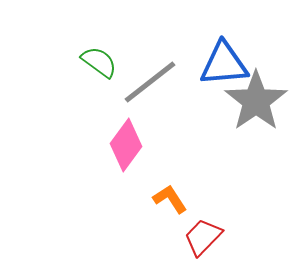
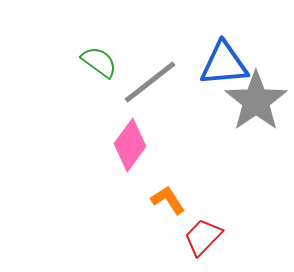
pink diamond: moved 4 px right
orange L-shape: moved 2 px left, 1 px down
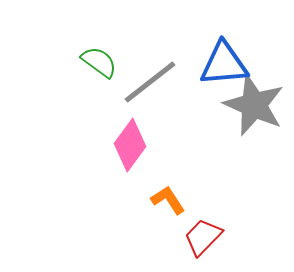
gray star: moved 2 px left, 4 px down; rotated 14 degrees counterclockwise
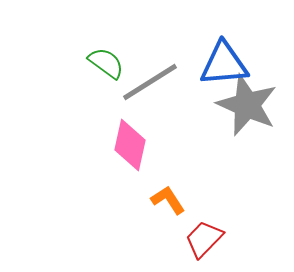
green semicircle: moved 7 px right, 1 px down
gray line: rotated 6 degrees clockwise
gray star: moved 7 px left
pink diamond: rotated 24 degrees counterclockwise
red trapezoid: moved 1 px right, 2 px down
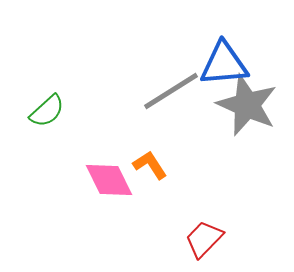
green semicircle: moved 59 px left, 48 px down; rotated 102 degrees clockwise
gray line: moved 21 px right, 9 px down
pink diamond: moved 21 px left, 35 px down; rotated 39 degrees counterclockwise
orange L-shape: moved 18 px left, 35 px up
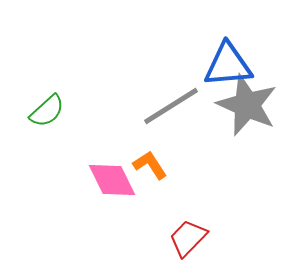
blue triangle: moved 4 px right, 1 px down
gray line: moved 15 px down
pink diamond: moved 3 px right
red trapezoid: moved 16 px left, 1 px up
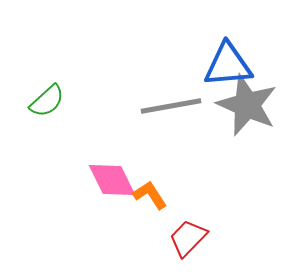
gray line: rotated 22 degrees clockwise
green semicircle: moved 10 px up
orange L-shape: moved 30 px down
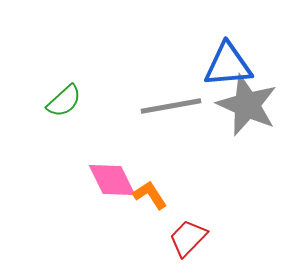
green semicircle: moved 17 px right
